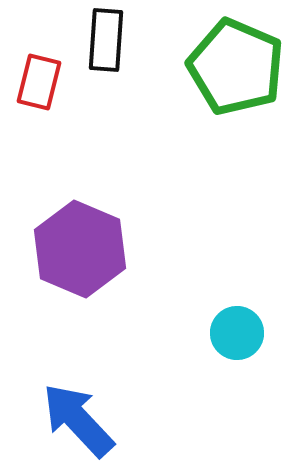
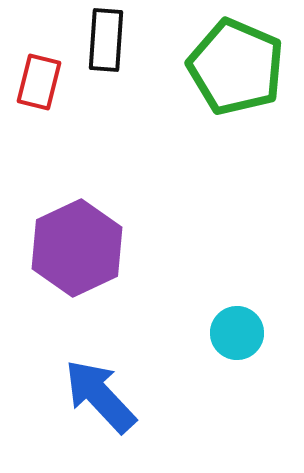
purple hexagon: moved 3 px left, 1 px up; rotated 12 degrees clockwise
blue arrow: moved 22 px right, 24 px up
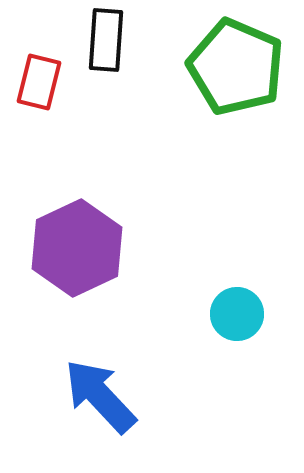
cyan circle: moved 19 px up
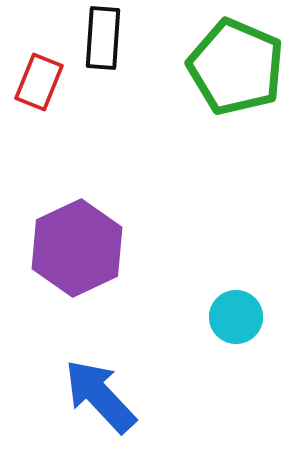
black rectangle: moved 3 px left, 2 px up
red rectangle: rotated 8 degrees clockwise
cyan circle: moved 1 px left, 3 px down
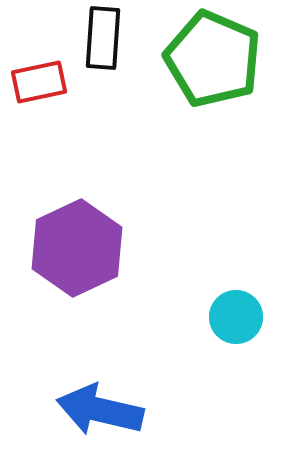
green pentagon: moved 23 px left, 8 px up
red rectangle: rotated 56 degrees clockwise
blue arrow: moved 14 px down; rotated 34 degrees counterclockwise
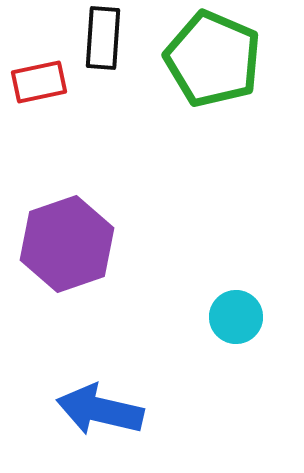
purple hexagon: moved 10 px left, 4 px up; rotated 6 degrees clockwise
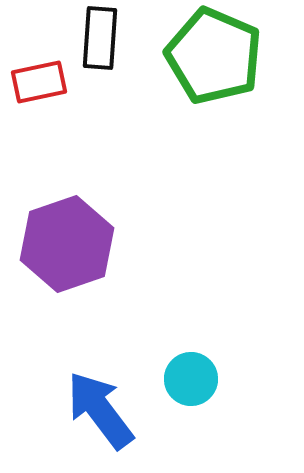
black rectangle: moved 3 px left
green pentagon: moved 1 px right, 3 px up
cyan circle: moved 45 px left, 62 px down
blue arrow: rotated 40 degrees clockwise
